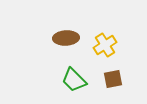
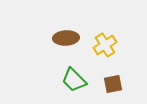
brown square: moved 5 px down
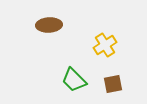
brown ellipse: moved 17 px left, 13 px up
